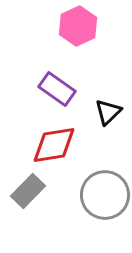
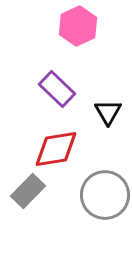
purple rectangle: rotated 9 degrees clockwise
black triangle: rotated 16 degrees counterclockwise
red diamond: moved 2 px right, 4 px down
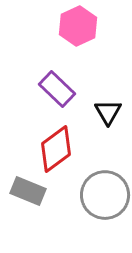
red diamond: rotated 27 degrees counterclockwise
gray rectangle: rotated 68 degrees clockwise
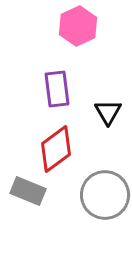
purple rectangle: rotated 39 degrees clockwise
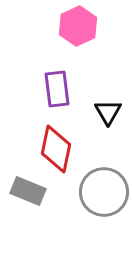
red diamond: rotated 42 degrees counterclockwise
gray circle: moved 1 px left, 3 px up
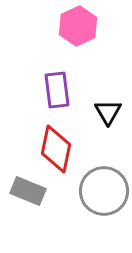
purple rectangle: moved 1 px down
gray circle: moved 1 px up
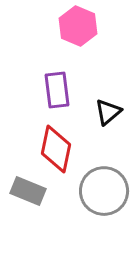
pink hexagon: rotated 12 degrees counterclockwise
black triangle: rotated 20 degrees clockwise
